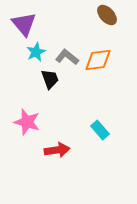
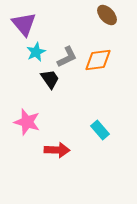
gray L-shape: rotated 115 degrees clockwise
black trapezoid: rotated 15 degrees counterclockwise
red arrow: rotated 10 degrees clockwise
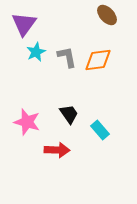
purple triangle: rotated 16 degrees clockwise
gray L-shape: rotated 75 degrees counterclockwise
black trapezoid: moved 19 px right, 35 px down
